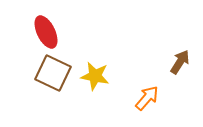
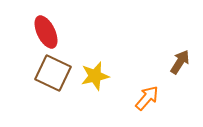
yellow star: rotated 24 degrees counterclockwise
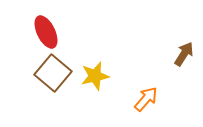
brown arrow: moved 4 px right, 8 px up
brown square: rotated 15 degrees clockwise
orange arrow: moved 1 px left, 1 px down
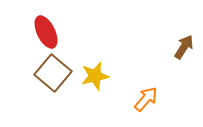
brown arrow: moved 7 px up
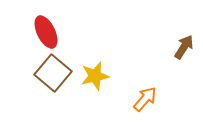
orange arrow: moved 1 px left
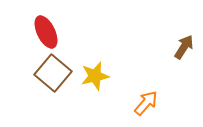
orange arrow: moved 1 px right, 4 px down
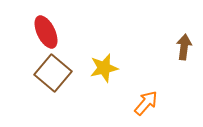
brown arrow: rotated 25 degrees counterclockwise
yellow star: moved 9 px right, 8 px up
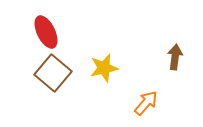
brown arrow: moved 9 px left, 10 px down
